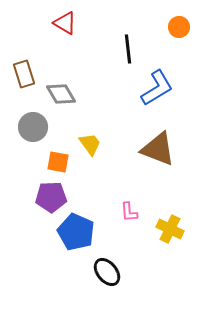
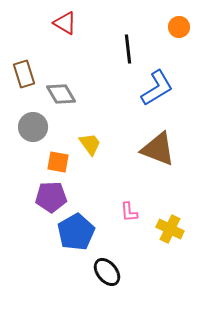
blue pentagon: rotated 18 degrees clockwise
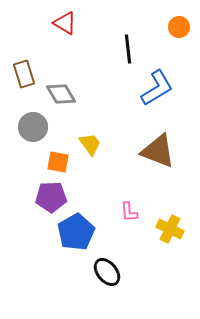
brown triangle: moved 2 px down
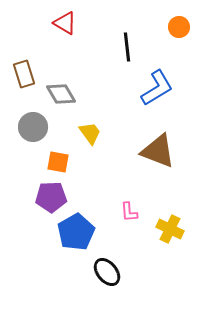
black line: moved 1 px left, 2 px up
yellow trapezoid: moved 11 px up
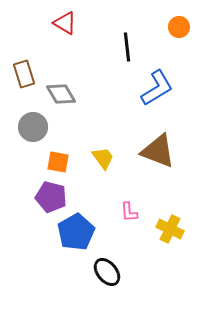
yellow trapezoid: moved 13 px right, 25 px down
purple pentagon: rotated 16 degrees clockwise
